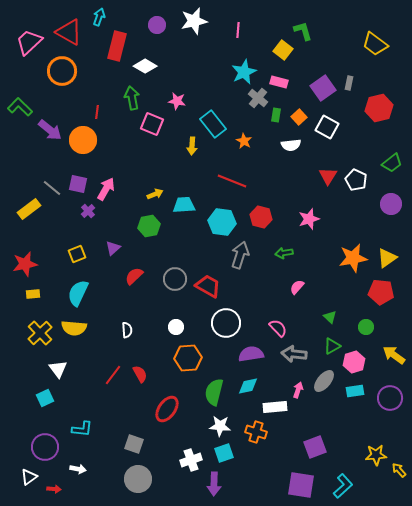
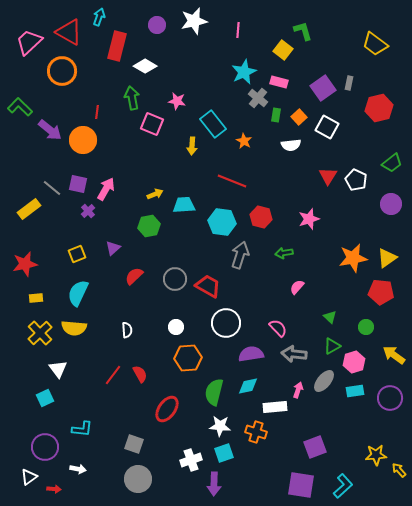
yellow rectangle at (33, 294): moved 3 px right, 4 px down
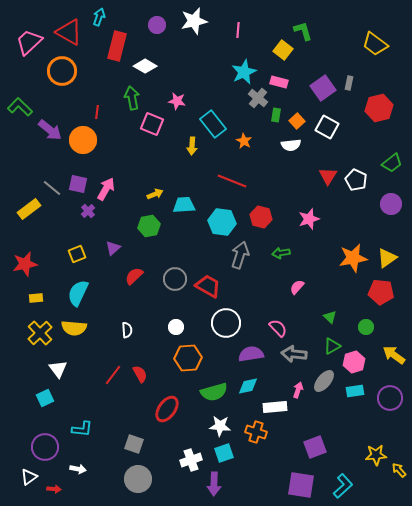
orange square at (299, 117): moved 2 px left, 4 px down
green arrow at (284, 253): moved 3 px left
green semicircle at (214, 392): rotated 120 degrees counterclockwise
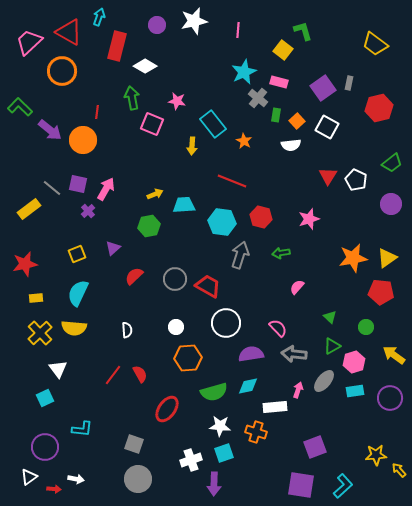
white arrow at (78, 469): moved 2 px left, 10 px down
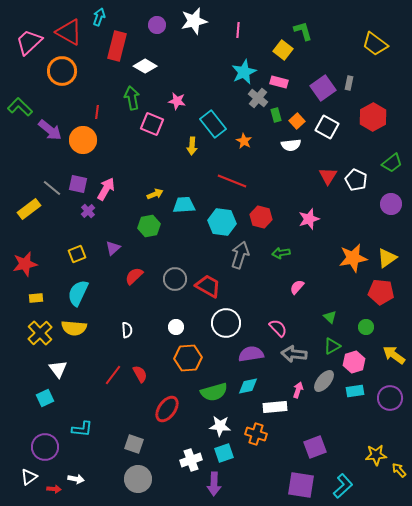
red hexagon at (379, 108): moved 6 px left, 9 px down; rotated 16 degrees counterclockwise
green rectangle at (276, 115): rotated 24 degrees counterclockwise
orange cross at (256, 432): moved 2 px down
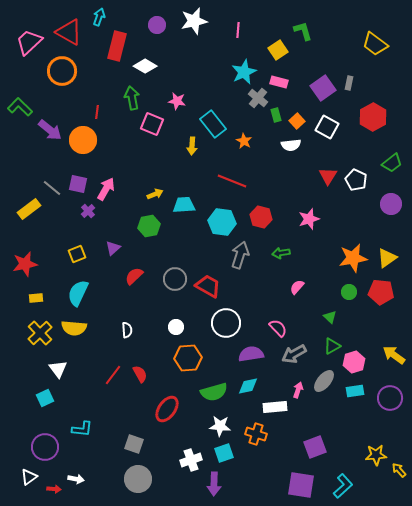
yellow square at (283, 50): moved 5 px left; rotated 18 degrees clockwise
green circle at (366, 327): moved 17 px left, 35 px up
gray arrow at (294, 354): rotated 35 degrees counterclockwise
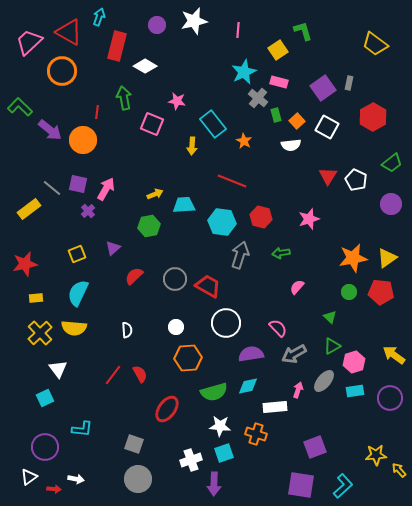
green arrow at (132, 98): moved 8 px left
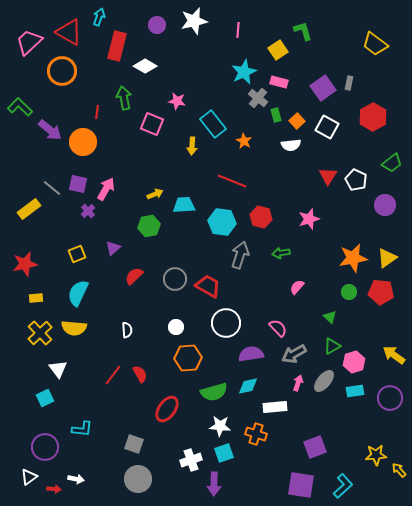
orange circle at (83, 140): moved 2 px down
purple circle at (391, 204): moved 6 px left, 1 px down
pink arrow at (298, 390): moved 7 px up
